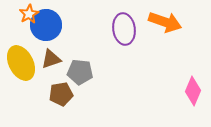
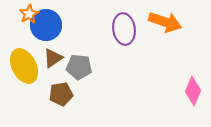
brown triangle: moved 2 px right, 1 px up; rotated 15 degrees counterclockwise
yellow ellipse: moved 3 px right, 3 px down
gray pentagon: moved 1 px left, 5 px up
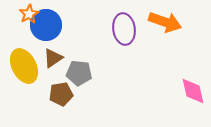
gray pentagon: moved 6 px down
pink diamond: rotated 36 degrees counterclockwise
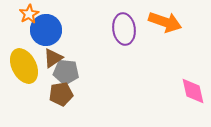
blue circle: moved 5 px down
gray pentagon: moved 13 px left, 1 px up
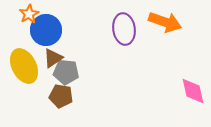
brown pentagon: moved 2 px down; rotated 20 degrees clockwise
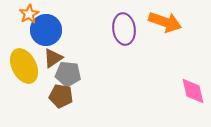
gray pentagon: moved 2 px right, 2 px down
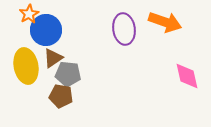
yellow ellipse: moved 2 px right; rotated 16 degrees clockwise
pink diamond: moved 6 px left, 15 px up
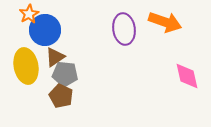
blue circle: moved 1 px left
brown triangle: moved 2 px right, 1 px up
gray pentagon: moved 3 px left
brown pentagon: rotated 15 degrees clockwise
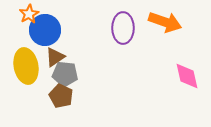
purple ellipse: moved 1 px left, 1 px up; rotated 8 degrees clockwise
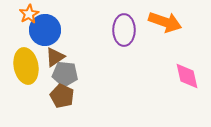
purple ellipse: moved 1 px right, 2 px down
brown pentagon: moved 1 px right
